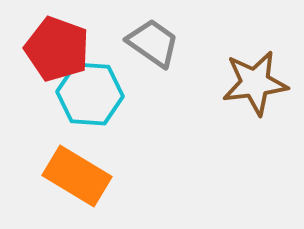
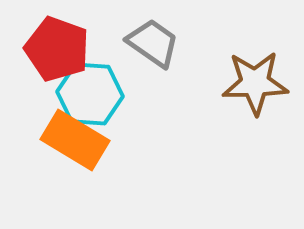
brown star: rotated 6 degrees clockwise
orange rectangle: moved 2 px left, 36 px up
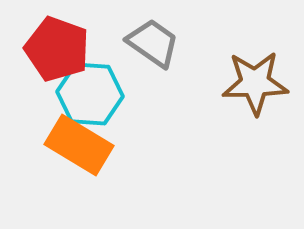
orange rectangle: moved 4 px right, 5 px down
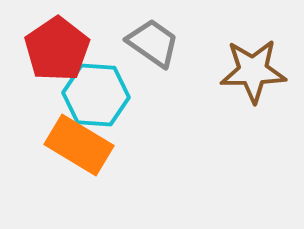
red pentagon: rotated 18 degrees clockwise
brown star: moved 2 px left, 12 px up
cyan hexagon: moved 6 px right, 1 px down
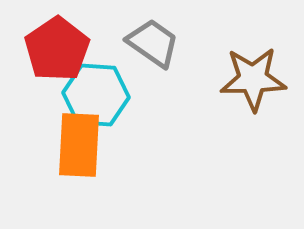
brown star: moved 8 px down
orange rectangle: rotated 62 degrees clockwise
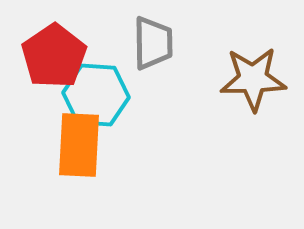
gray trapezoid: rotated 54 degrees clockwise
red pentagon: moved 3 px left, 7 px down
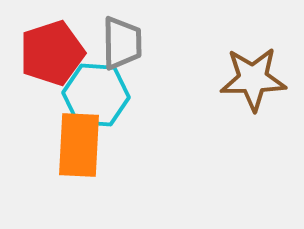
gray trapezoid: moved 31 px left
red pentagon: moved 2 px left, 3 px up; rotated 16 degrees clockwise
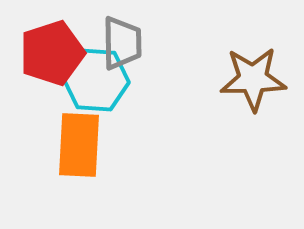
cyan hexagon: moved 15 px up
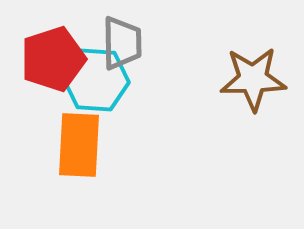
red pentagon: moved 1 px right, 6 px down
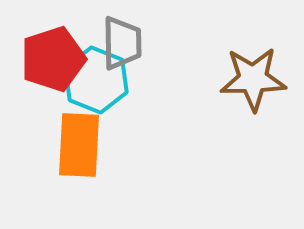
cyan hexagon: rotated 18 degrees clockwise
